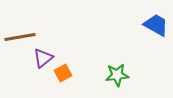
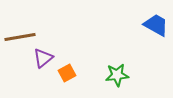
orange square: moved 4 px right
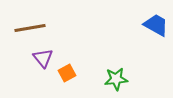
brown line: moved 10 px right, 9 px up
purple triangle: rotated 30 degrees counterclockwise
green star: moved 1 px left, 4 px down
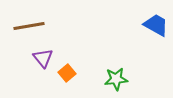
brown line: moved 1 px left, 2 px up
orange square: rotated 12 degrees counterclockwise
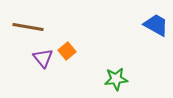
brown line: moved 1 px left, 1 px down; rotated 20 degrees clockwise
orange square: moved 22 px up
